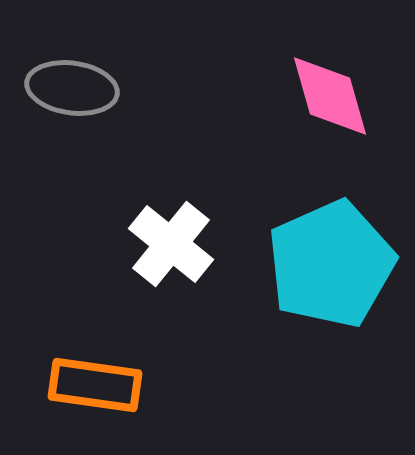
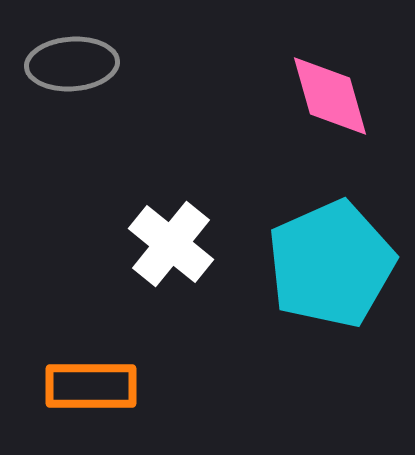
gray ellipse: moved 24 px up; rotated 12 degrees counterclockwise
orange rectangle: moved 4 px left, 1 px down; rotated 8 degrees counterclockwise
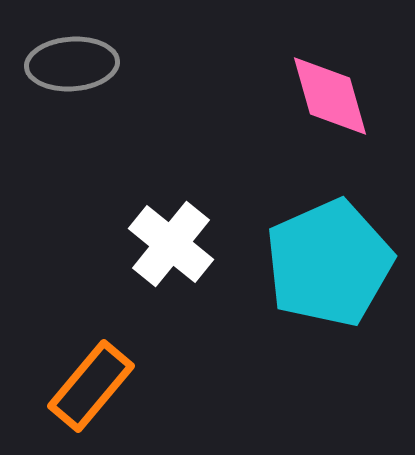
cyan pentagon: moved 2 px left, 1 px up
orange rectangle: rotated 50 degrees counterclockwise
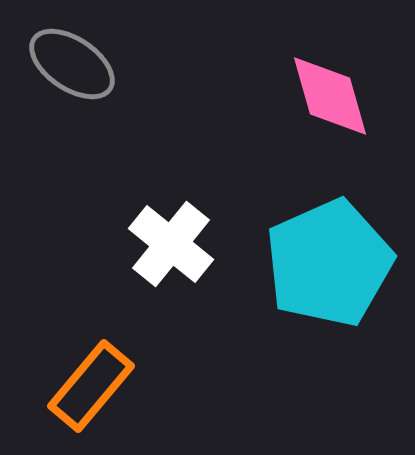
gray ellipse: rotated 38 degrees clockwise
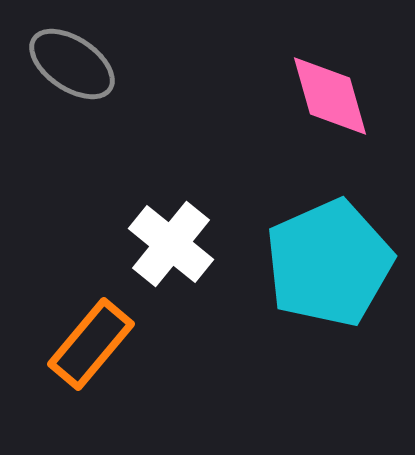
orange rectangle: moved 42 px up
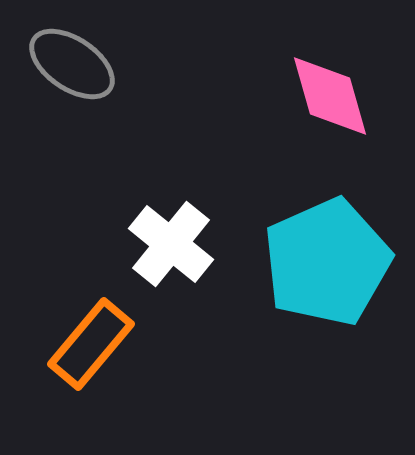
cyan pentagon: moved 2 px left, 1 px up
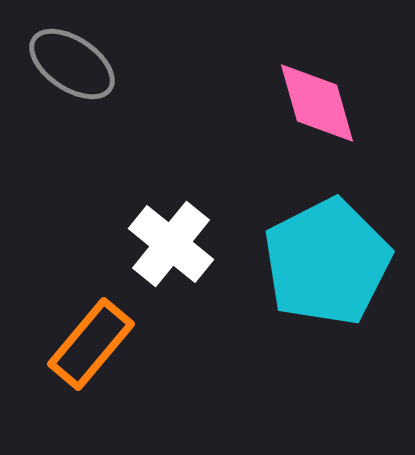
pink diamond: moved 13 px left, 7 px down
cyan pentagon: rotated 3 degrees counterclockwise
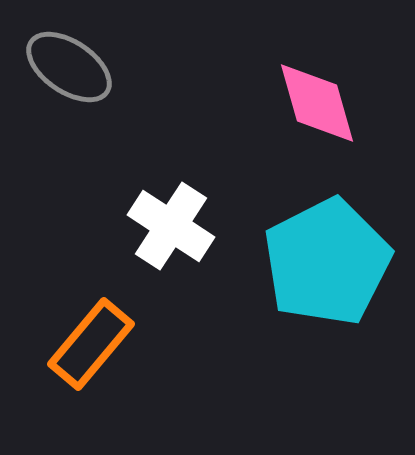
gray ellipse: moved 3 px left, 3 px down
white cross: moved 18 px up; rotated 6 degrees counterclockwise
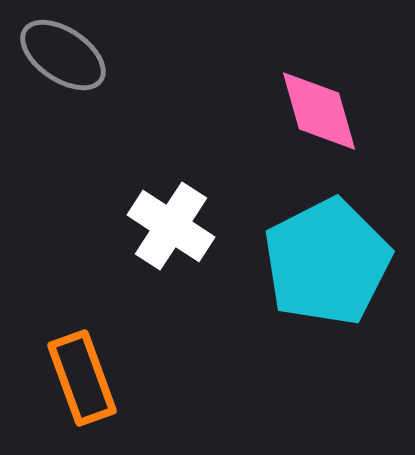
gray ellipse: moved 6 px left, 12 px up
pink diamond: moved 2 px right, 8 px down
orange rectangle: moved 9 px left, 34 px down; rotated 60 degrees counterclockwise
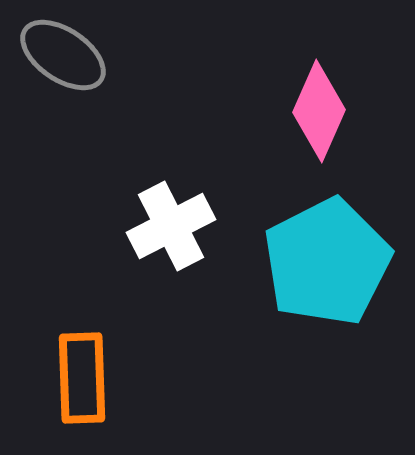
pink diamond: rotated 40 degrees clockwise
white cross: rotated 30 degrees clockwise
orange rectangle: rotated 18 degrees clockwise
